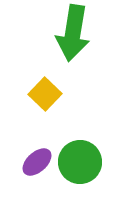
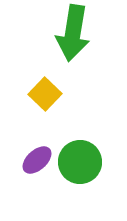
purple ellipse: moved 2 px up
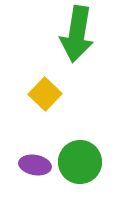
green arrow: moved 4 px right, 1 px down
purple ellipse: moved 2 px left, 5 px down; rotated 52 degrees clockwise
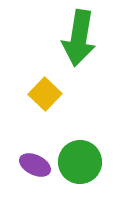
green arrow: moved 2 px right, 4 px down
purple ellipse: rotated 16 degrees clockwise
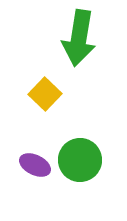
green circle: moved 2 px up
